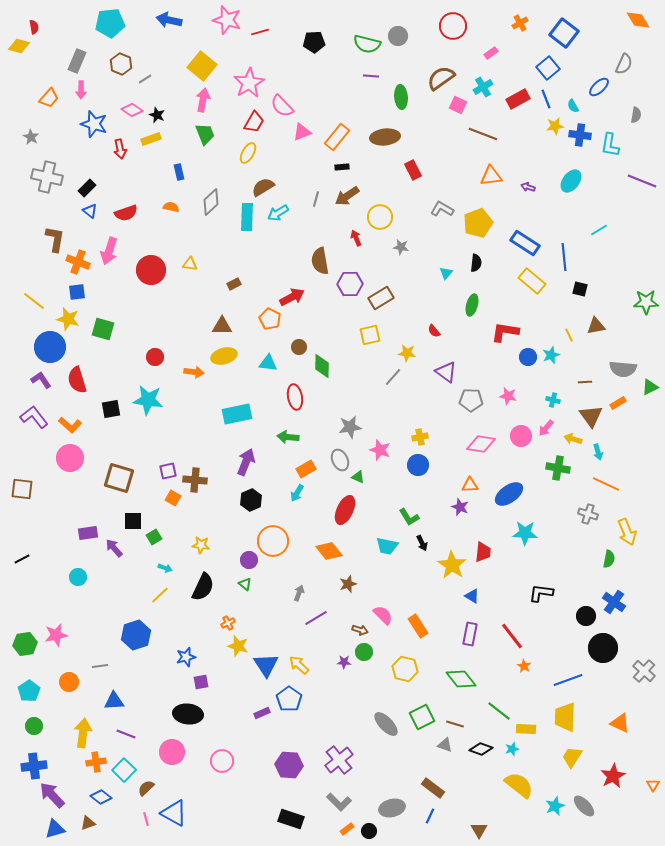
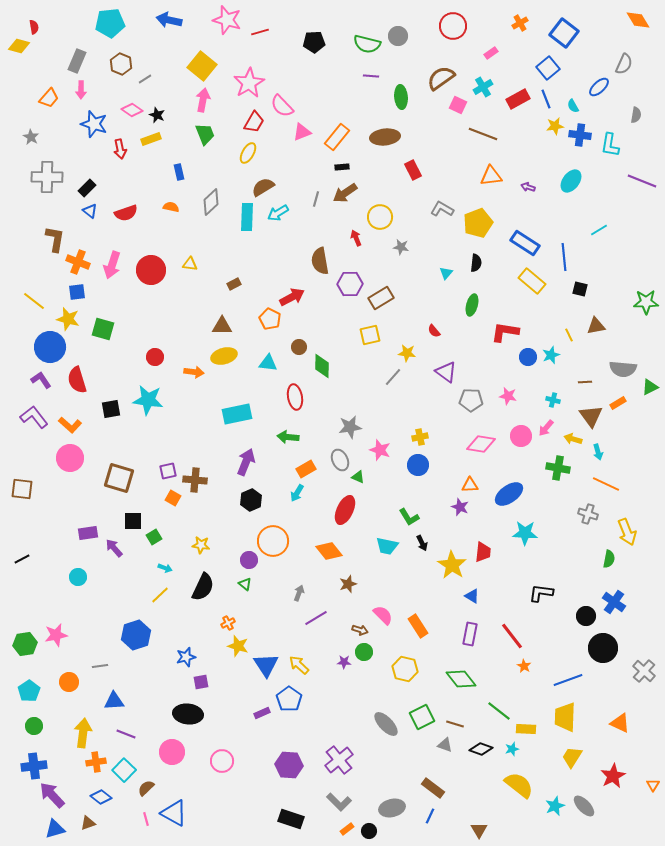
gray cross at (47, 177): rotated 12 degrees counterclockwise
brown arrow at (347, 196): moved 2 px left, 3 px up
pink arrow at (109, 251): moved 3 px right, 14 px down
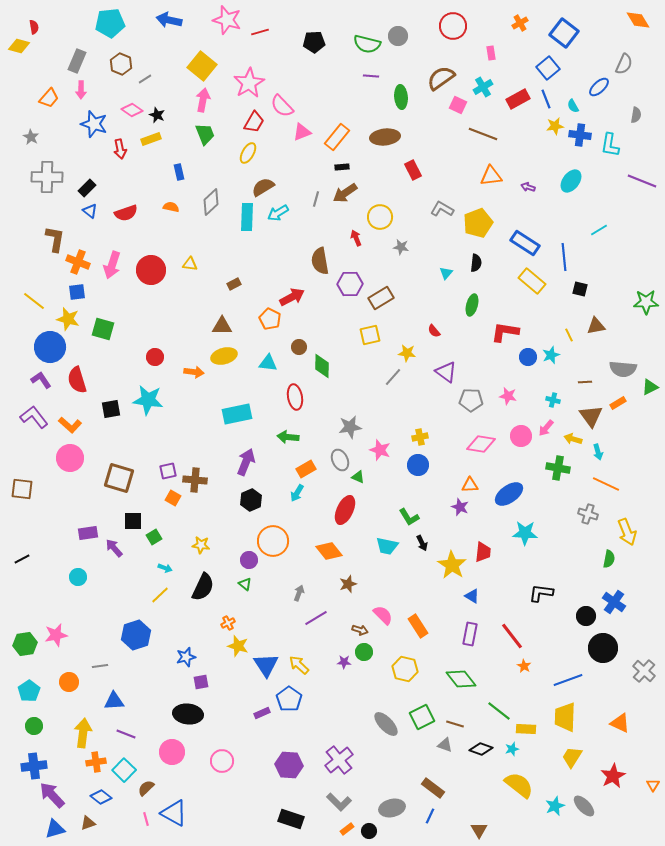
pink rectangle at (491, 53): rotated 64 degrees counterclockwise
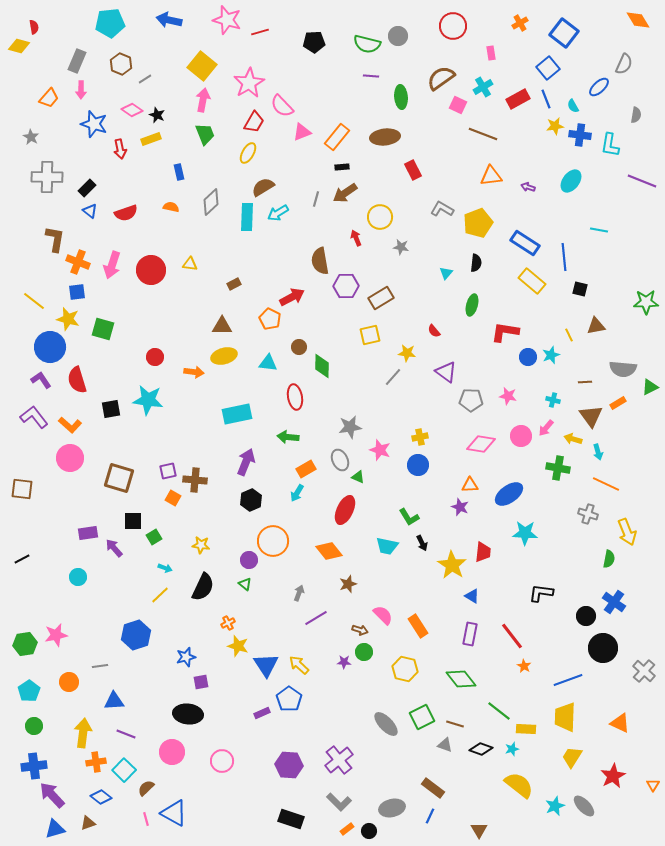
cyan line at (599, 230): rotated 42 degrees clockwise
purple hexagon at (350, 284): moved 4 px left, 2 px down
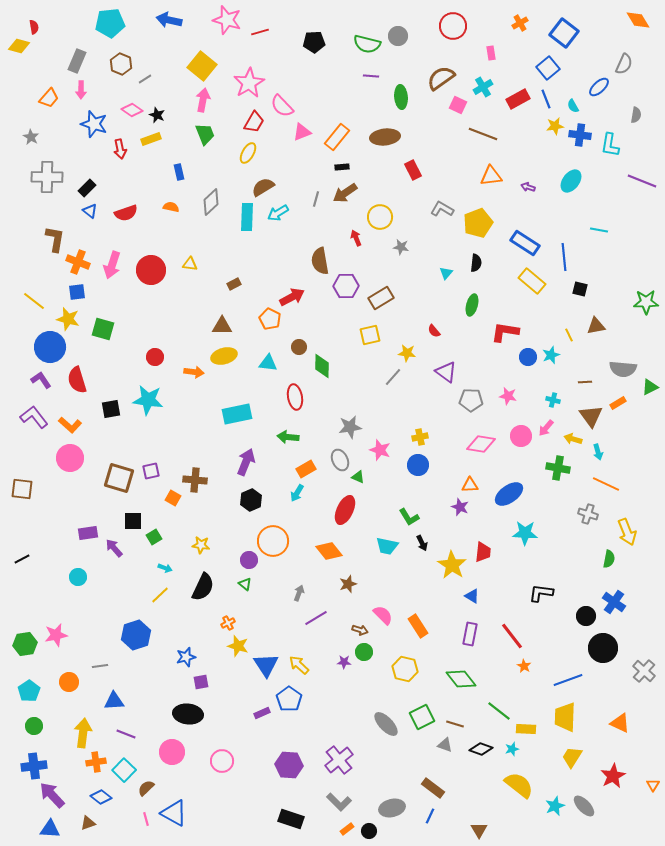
purple square at (168, 471): moved 17 px left
blue triangle at (55, 829): moved 5 px left; rotated 20 degrees clockwise
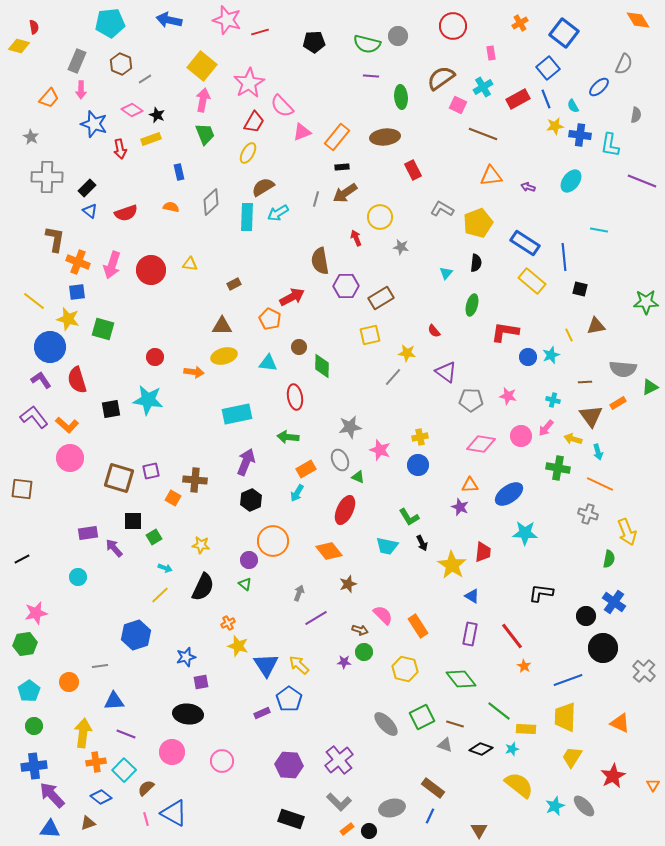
orange L-shape at (70, 425): moved 3 px left
orange line at (606, 484): moved 6 px left
pink star at (56, 635): moved 20 px left, 22 px up
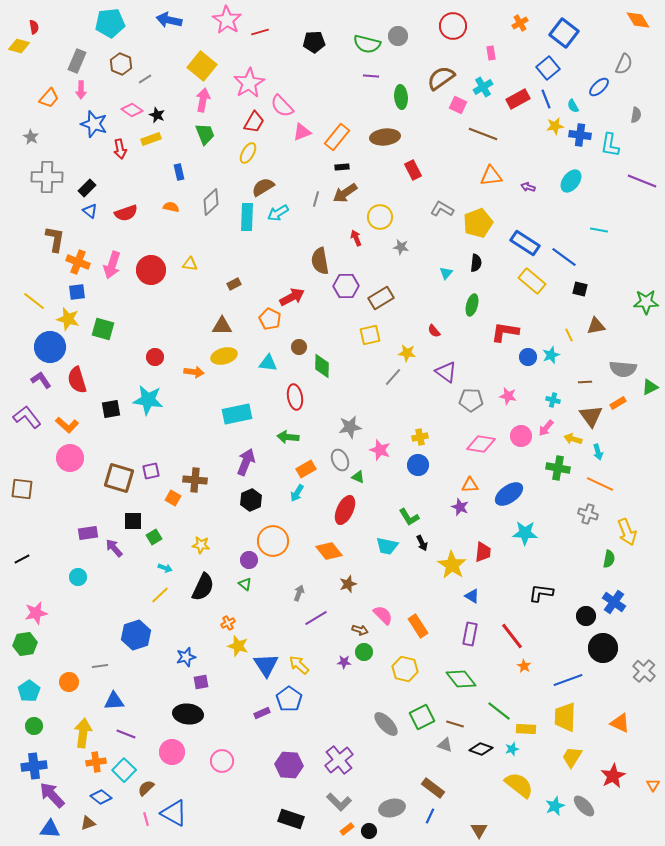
pink star at (227, 20): rotated 16 degrees clockwise
blue line at (564, 257): rotated 48 degrees counterclockwise
purple L-shape at (34, 417): moved 7 px left
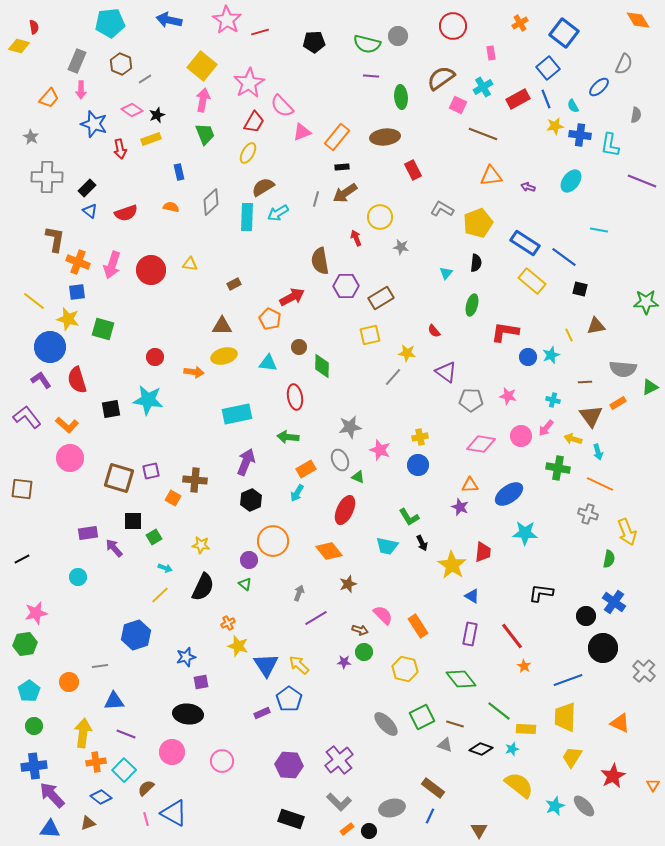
black star at (157, 115): rotated 28 degrees clockwise
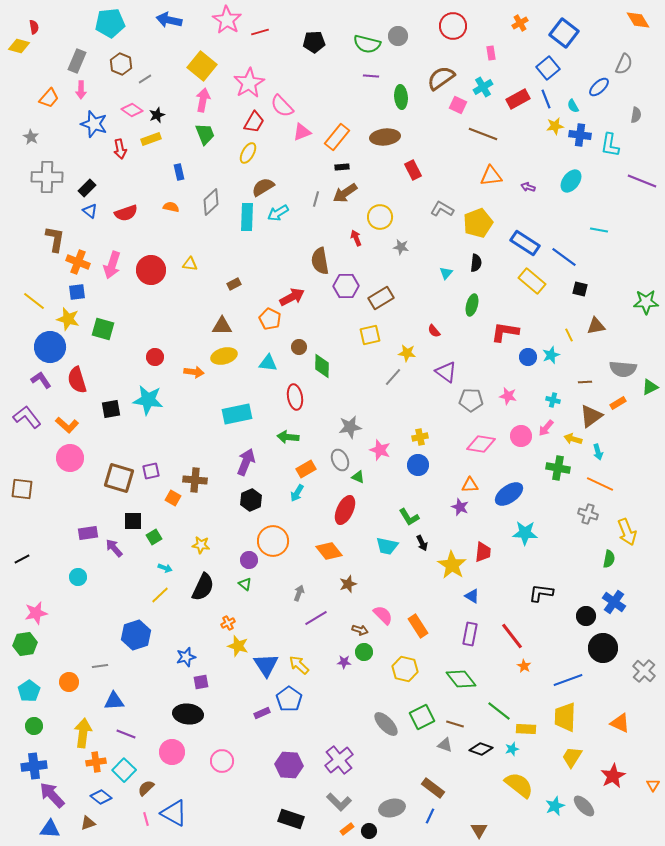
brown triangle at (591, 416): rotated 30 degrees clockwise
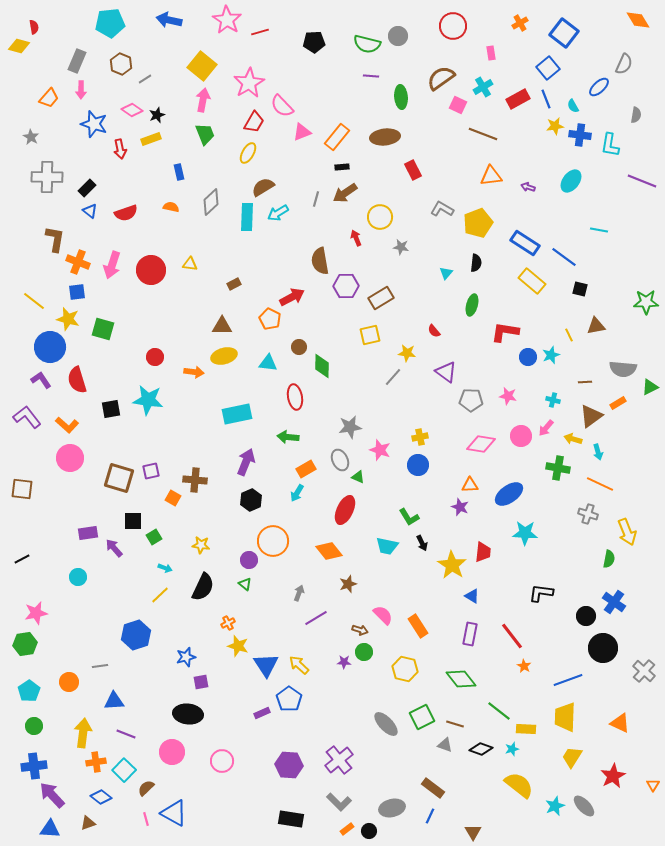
black rectangle at (291, 819): rotated 10 degrees counterclockwise
brown triangle at (479, 830): moved 6 px left, 2 px down
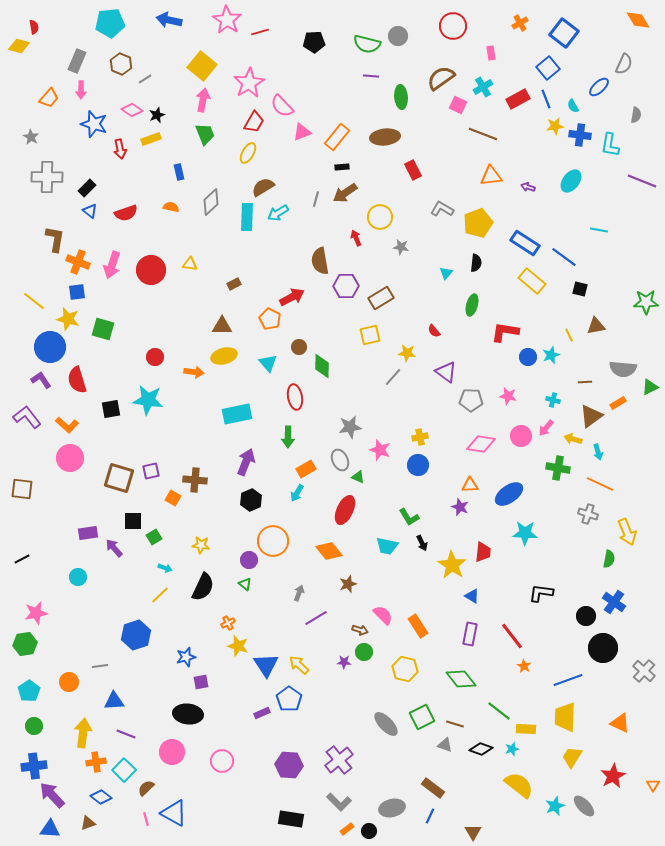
cyan triangle at (268, 363): rotated 42 degrees clockwise
green arrow at (288, 437): rotated 95 degrees counterclockwise
